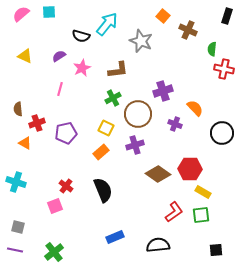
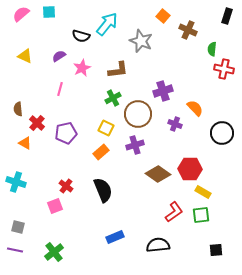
red cross at (37, 123): rotated 28 degrees counterclockwise
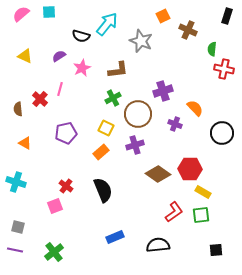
orange square at (163, 16): rotated 24 degrees clockwise
red cross at (37, 123): moved 3 px right, 24 px up
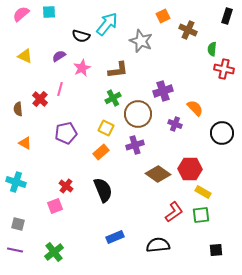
gray square at (18, 227): moved 3 px up
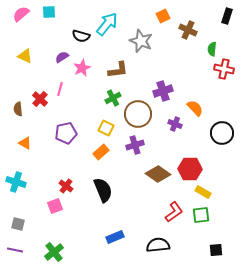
purple semicircle at (59, 56): moved 3 px right, 1 px down
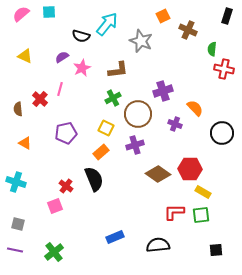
black semicircle at (103, 190): moved 9 px left, 11 px up
red L-shape at (174, 212): rotated 145 degrees counterclockwise
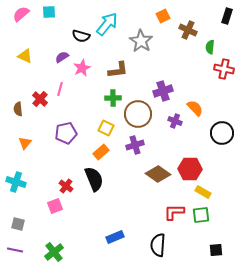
gray star at (141, 41): rotated 10 degrees clockwise
green semicircle at (212, 49): moved 2 px left, 2 px up
green cross at (113, 98): rotated 28 degrees clockwise
purple cross at (175, 124): moved 3 px up
orange triangle at (25, 143): rotated 40 degrees clockwise
black semicircle at (158, 245): rotated 80 degrees counterclockwise
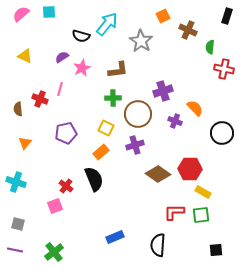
red cross at (40, 99): rotated 21 degrees counterclockwise
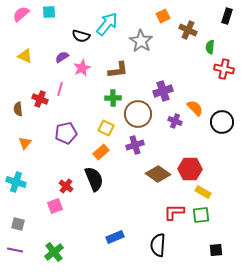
black circle at (222, 133): moved 11 px up
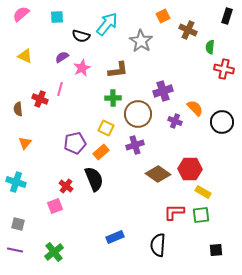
cyan square at (49, 12): moved 8 px right, 5 px down
purple pentagon at (66, 133): moved 9 px right, 10 px down
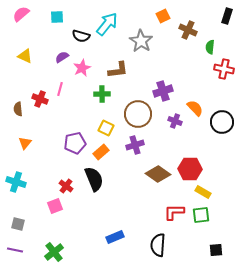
green cross at (113, 98): moved 11 px left, 4 px up
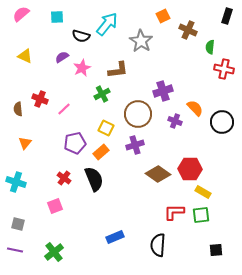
pink line at (60, 89): moved 4 px right, 20 px down; rotated 32 degrees clockwise
green cross at (102, 94): rotated 28 degrees counterclockwise
red cross at (66, 186): moved 2 px left, 8 px up
